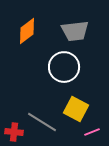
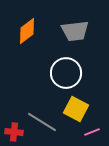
white circle: moved 2 px right, 6 px down
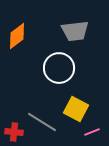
orange diamond: moved 10 px left, 5 px down
white circle: moved 7 px left, 5 px up
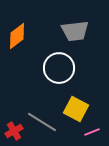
red cross: moved 1 px up; rotated 36 degrees counterclockwise
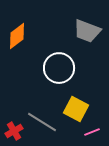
gray trapezoid: moved 12 px right; rotated 28 degrees clockwise
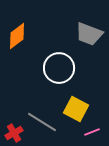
gray trapezoid: moved 2 px right, 3 px down
red cross: moved 2 px down
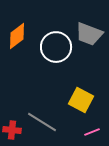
white circle: moved 3 px left, 21 px up
yellow square: moved 5 px right, 9 px up
red cross: moved 2 px left, 3 px up; rotated 36 degrees clockwise
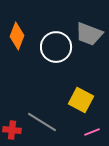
orange diamond: rotated 32 degrees counterclockwise
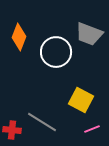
orange diamond: moved 2 px right, 1 px down
white circle: moved 5 px down
pink line: moved 3 px up
